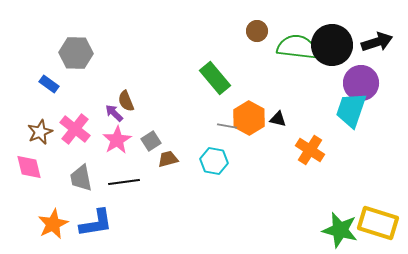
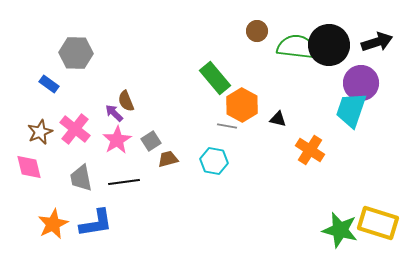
black circle: moved 3 px left
orange hexagon: moved 7 px left, 13 px up
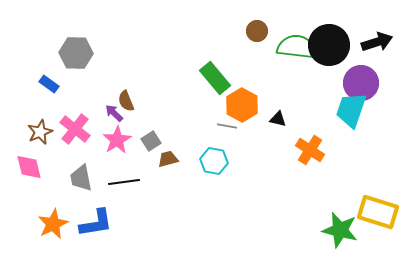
yellow rectangle: moved 11 px up
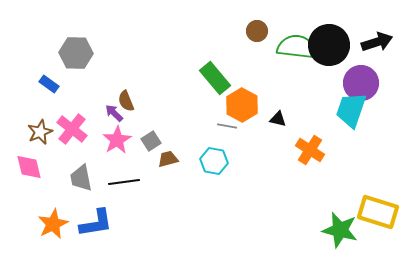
pink cross: moved 3 px left
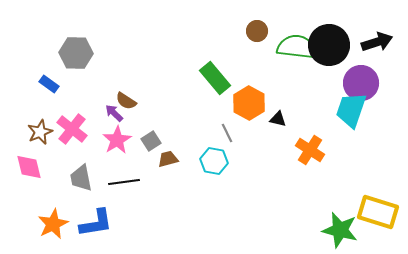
brown semicircle: rotated 35 degrees counterclockwise
orange hexagon: moved 7 px right, 2 px up
gray line: moved 7 px down; rotated 54 degrees clockwise
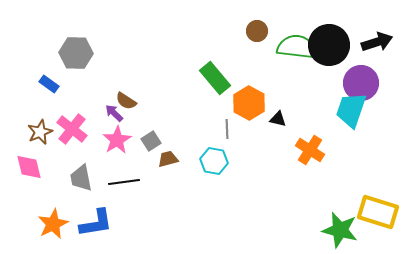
gray line: moved 4 px up; rotated 24 degrees clockwise
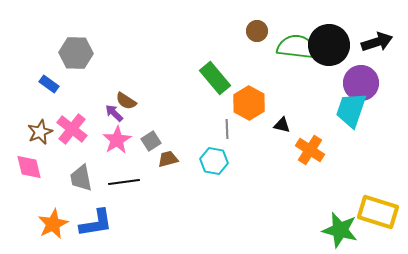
black triangle: moved 4 px right, 6 px down
